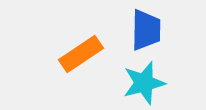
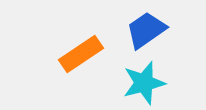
blue trapezoid: rotated 126 degrees counterclockwise
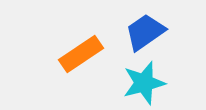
blue trapezoid: moved 1 px left, 2 px down
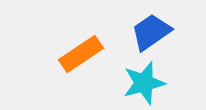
blue trapezoid: moved 6 px right
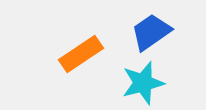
cyan star: moved 1 px left
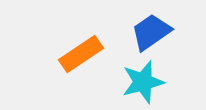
cyan star: moved 1 px up
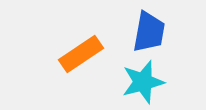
blue trapezoid: moved 2 px left; rotated 135 degrees clockwise
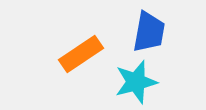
cyan star: moved 7 px left
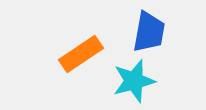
cyan star: moved 2 px left, 1 px up
